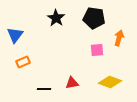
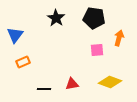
red triangle: moved 1 px down
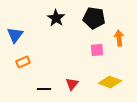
orange arrow: rotated 21 degrees counterclockwise
red triangle: rotated 40 degrees counterclockwise
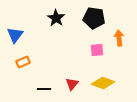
yellow diamond: moved 7 px left, 1 px down
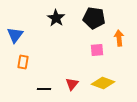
orange rectangle: rotated 56 degrees counterclockwise
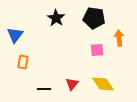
yellow diamond: moved 1 px down; rotated 35 degrees clockwise
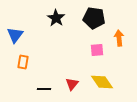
yellow diamond: moved 1 px left, 2 px up
